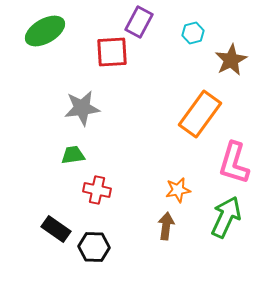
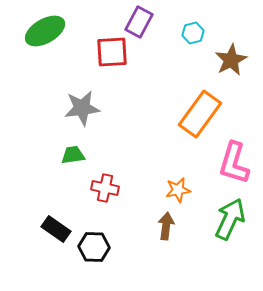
red cross: moved 8 px right, 2 px up
green arrow: moved 4 px right, 2 px down
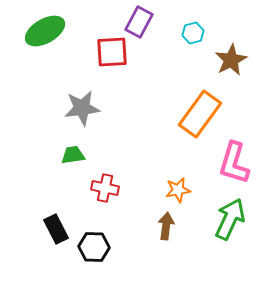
black rectangle: rotated 28 degrees clockwise
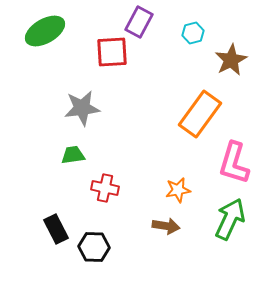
brown arrow: rotated 92 degrees clockwise
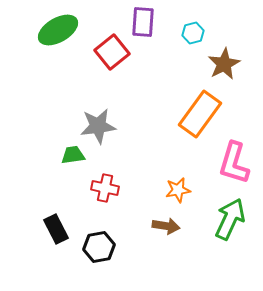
purple rectangle: moved 4 px right; rotated 24 degrees counterclockwise
green ellipse: moved 13 px right, 1 px up
red square: rotated 36 degrees counterclockwise
brown star: moved 7 px left, 4 px down
gray star: moved 16 px right, 18 px down
black hexagon: moved 5 px right; rotated 12 degrees counterclockwise
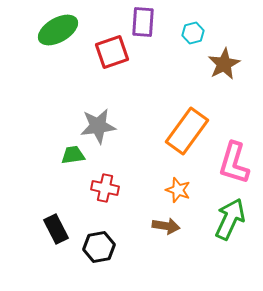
red square: rotated 20 degrees clockwise
orange rectangle: moved 13 px left, 17 px down
orange star: rotated 30 degrees clockwise
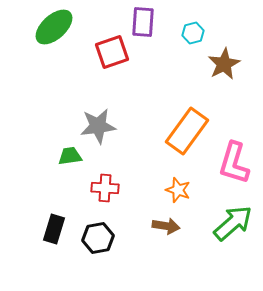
green ellipse: moved 4 px left, 3 px up; rotated 12 degrees counterclockwise
green trapezoid: moved 3 px left, 1 px down
red cross: rotated 8 degrees counterclockwise
green arrow: moved 3 px right, 4 px down; rotated 24 degrees clockwise
black rectangle: moved 2 px left; rotated 44 degrees clockwise
black hexagon: moved 1 px left, 9 px up
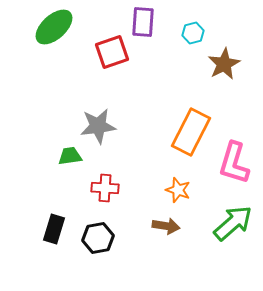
orange rectangle: moved 4 px right, 1 px down; rotated 9 degrees counterclockwise
